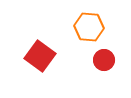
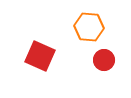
red square: rotated 12 degrees counterclockwise
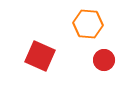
orange hexagon: moved 1 px left, 3 px up
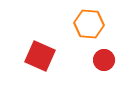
orange hexagon: moved 1 px right
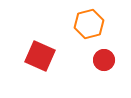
orange hexagon: rotated 20 degrees counterclockwise
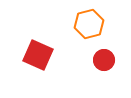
red square: moved 2 px left, 1 px up
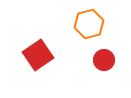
red square: rotated 32 degrees clockwise
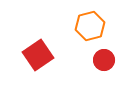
orange hexagon: moved 1 px right, 2 px down
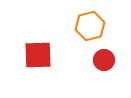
red square: rotated 32 degrees clockwise
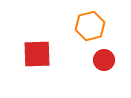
red square: moved 1 px left, 1 px up
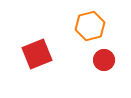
red square: rotated 20 degrees counterclockwise
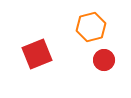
orange hexagon: moved 1 px right, 1 px down
